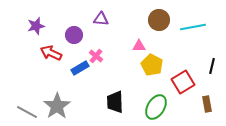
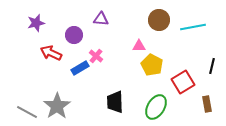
purple star: moved 3 px up
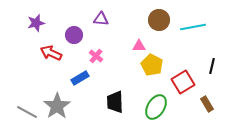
blue rectangle: moved 10 px down
brown rectangle: rotated 21 degrees counterclockwise
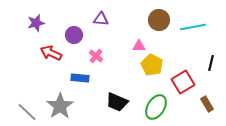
black line: moved 1 px left, 3 px up
blue rectangle: rotated 36 degrees clockwise
black trapezoid: moved 2 px right; rotated 65 degrees counterclockwise
gray star: moved 3 px right
gray line: rotated 15 degrees clockwise
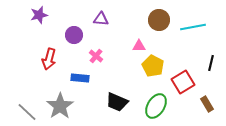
purple star: moved 3 px right, 8 px up
red arrow: moved 2 px left, 6 px down; rotated 100 degrees counterclockwise
yellow pentagon: moved 1 px right, 1 px down
green ellipse: moved 1 px up
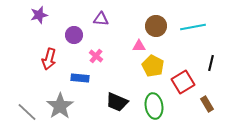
brown circle: moved 3 px left, 6 px down
green ellipse: moved 2 px left; rotated 40 degrees counterclockwise
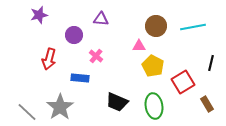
gray star: moved 1 px down
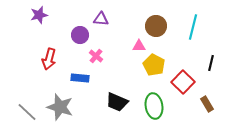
cyan line: rotated 65 degrees counterclockwise
purple circle: moved 6 px right
yellow pentagon: moved 1 px right, 1 px up
red square: rotated 15 degrees counterclockwise
gray star: rotated 20 degrees counterclockwise
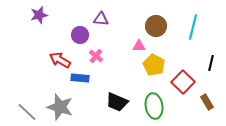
red arrow: moved 11 px right, 1 px down; rotated 105 degrees clockwise
brown rectangle: moved 2 px up
